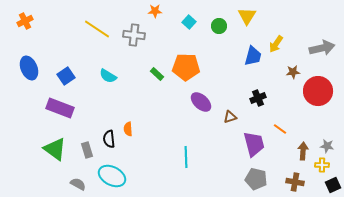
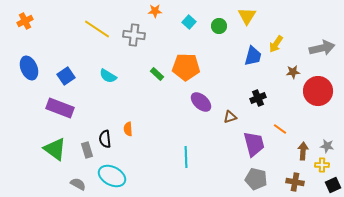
black semicircle: moved 4 px left
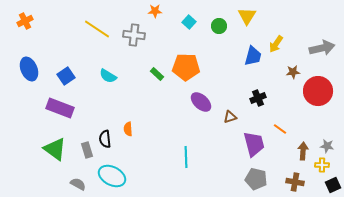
blue ellipse: moved 1 px down
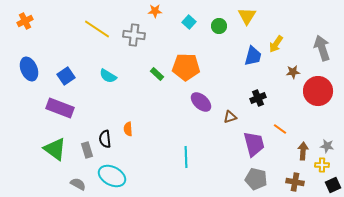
gray arrow: rotated 95 degrees counterclockwise
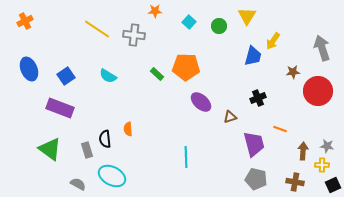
yellow arrow: moved 3 px left, 3 px up
orange line: rotated 16 degrees counterclockwise
green triangle: moved 5 px left
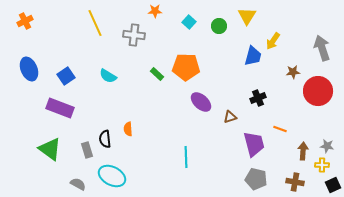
yellow line: moved 2 px left, 6 px up; rotated 32 degrees clockwise
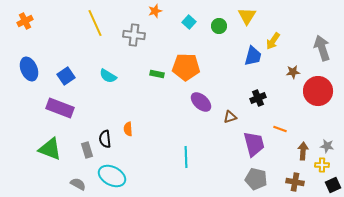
orange star: rotated 16 degrees counterclockwise
green rectangle: rotated 32 degrees counterclockwise
green triangle: rotated 15 degrees counterclockwise
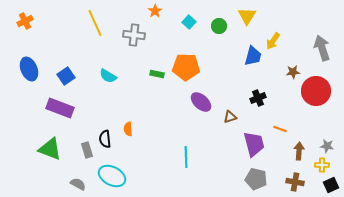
orange star: rotated 16 degrees counterclockwise
red circle: moved 2 px left
brown arrow: moved 4 px left
black square: moved 2 px left
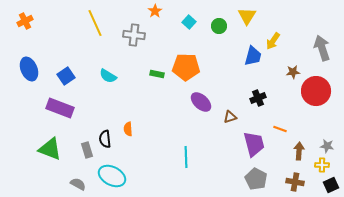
gray pentagon: rotated 15 degrees clockwise
